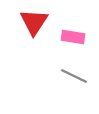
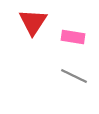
red triangle: moved 1 px left
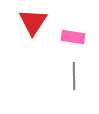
gray line: rotated 64 degrees clockwise
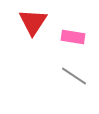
gray line: rotated 56 degrees counterclockwise
